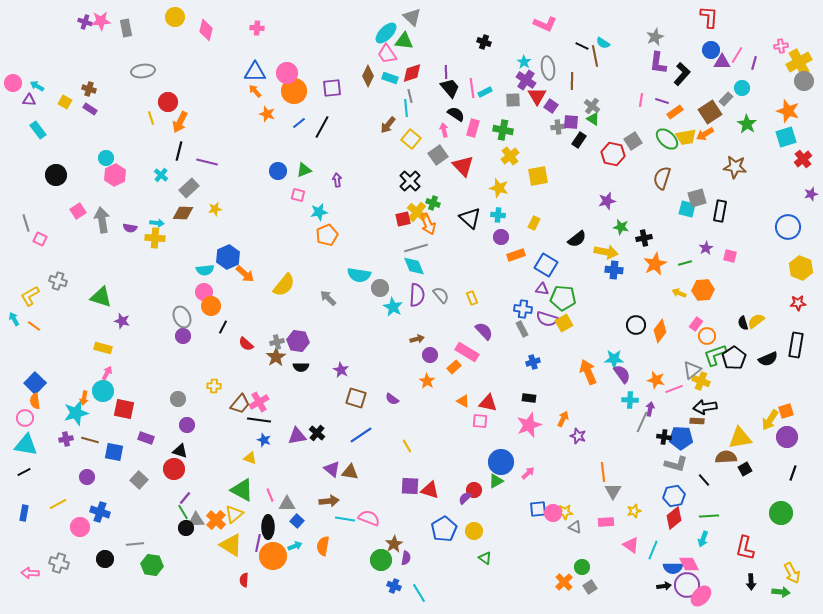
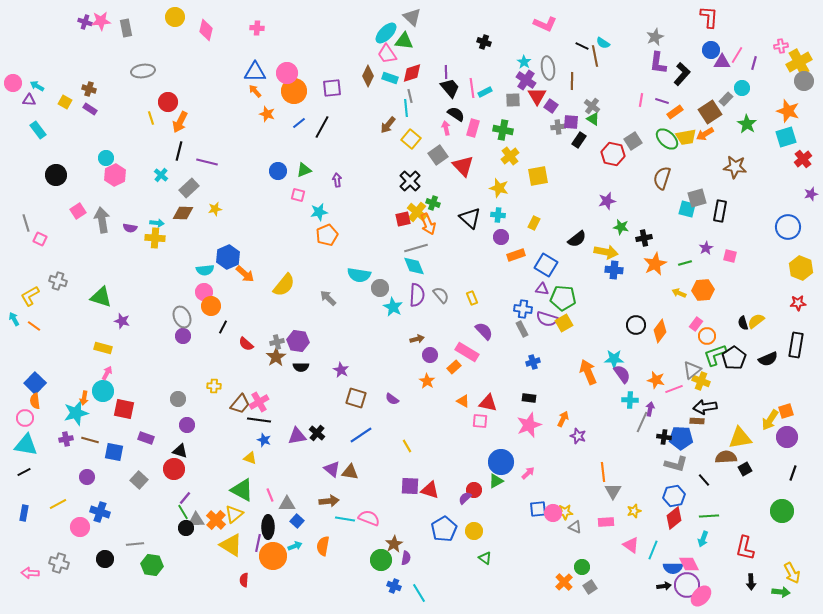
pink arrow at (444, 130): moved 2 px right, 2 px up
green circle at (781, 513): moved 1 px right, 2 px up
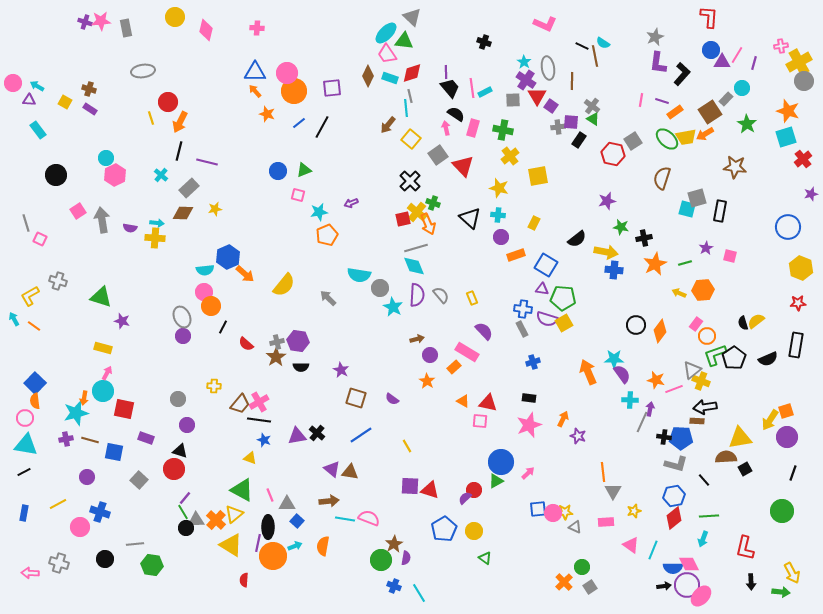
purple arrow at (337, 180): moved 14 px right, 23 px down; rotated 104 degrees counterclockwise
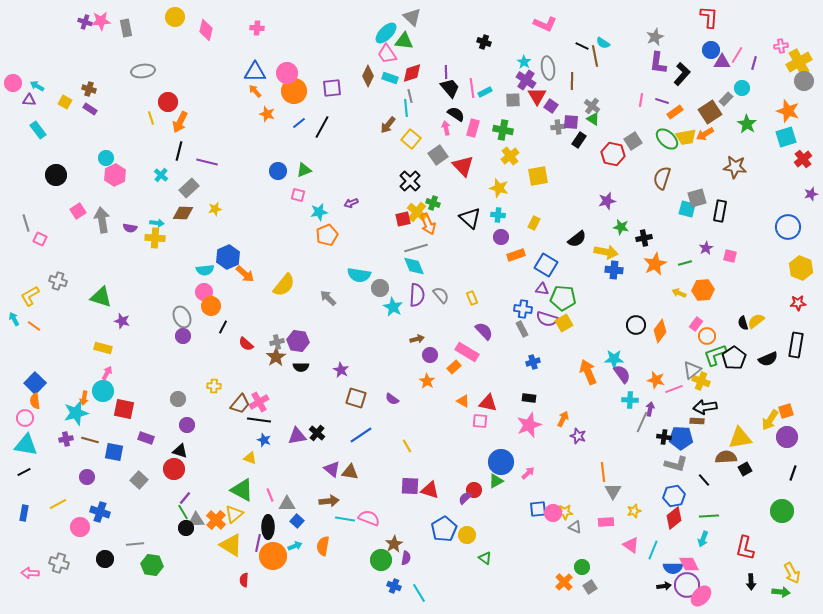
yellow circle at (474, 531): moved 7 px left, 4 px down
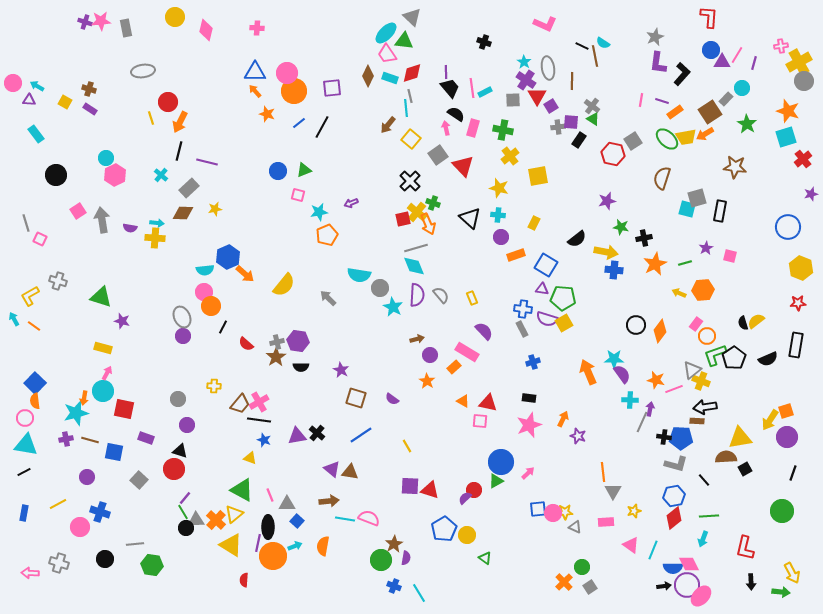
purple square at (551, 106): rotated 24 degrees clockwise
cyan rectangle at (38, 130): moved 2 px left, 4 px down
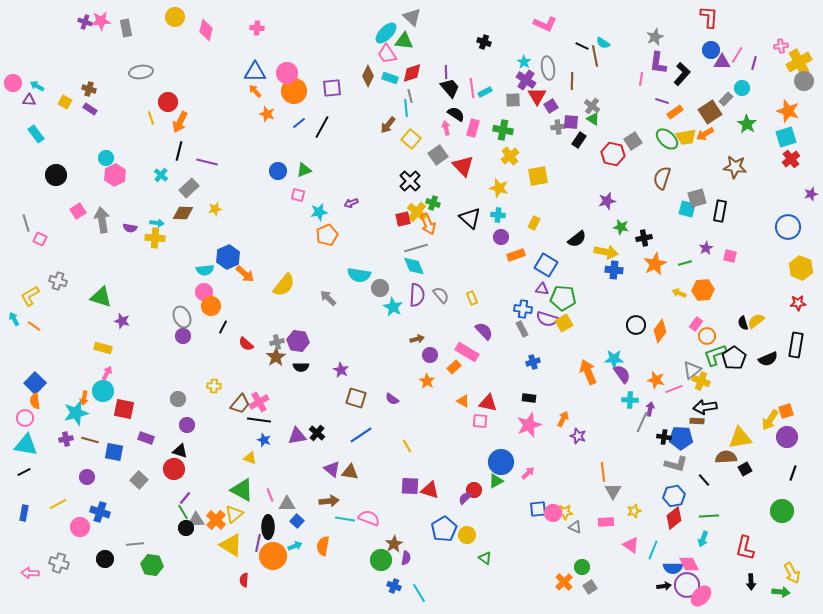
gray ellipse at (143, 71): moved 2 px left, 1 px down
pink line at (641, 100): moved 21 px up
red cross at (803, 159): moved 12 px left
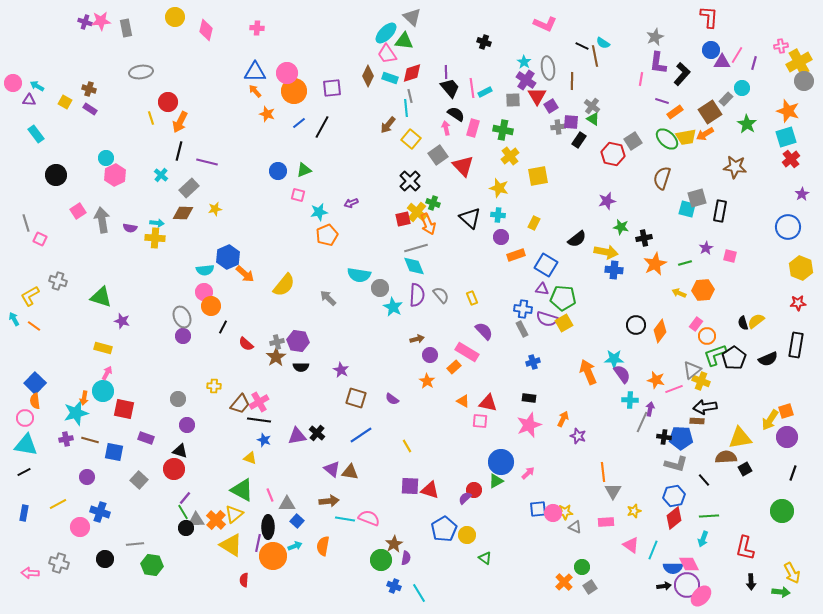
purple star at (811, 194): moved 9 px left; rotated 16 degrees counterclockwise
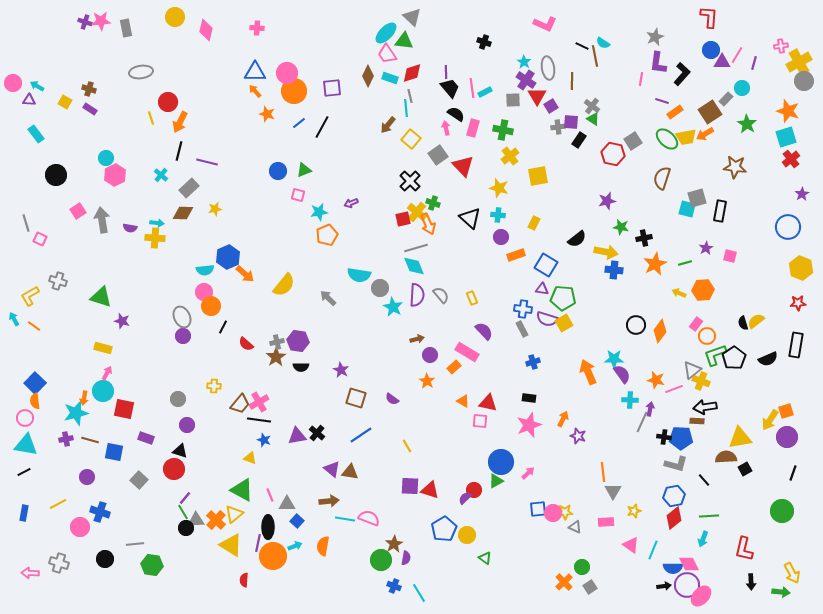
red L-shape at (745, 548): moved 1 px left, 1 px down
